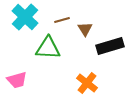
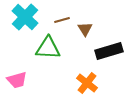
black rectangle: moved 1 px left, 5 px down
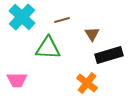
cyan cross: moved 3 px left
brown triangle: moved 7 px right, 5 px down
black rectangle: moved 4 px down
pink trapezoid: rotated 15 degrees clockwise
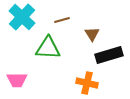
orange cross: rotated 25 degrees counterclockwise
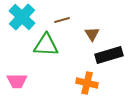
green triangle: moved 2 px left, 3 px up
pink trapezoid: moved 1 px down
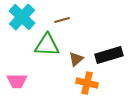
brown triangle: moved 16 px left, 25 px down; rotated 21 degrees clockwise
green triangle: moved 1 px right
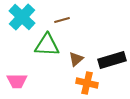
black rectangle: moved 3 px right, 5 px down
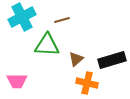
cyan cross: rotated 20 degrees clockwise
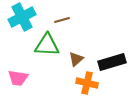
black rectangle: moved 2 px down
pink trapezoid: moved 1 px right, 3 px up; rotated 10 degrees clockwise
